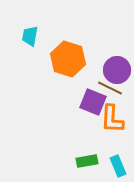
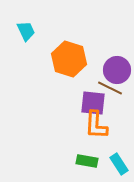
cyan trapezoid: moved 4 px left, 5 px up; rotated 145 degrees clockwise
orange hexagon: moved 1 px right
purple square: moved 1 px down; rotated 16 degrees counterclockwise
orange L-shape: moved 16 px left, 6 px down
green rectangle: rotated 20 degrees clockwise
cyan rectangle: moved 1 px right, 2 px up; rotated 10 degrees counterclockwise
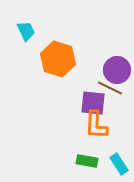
orange hexagon: moved 11 px left
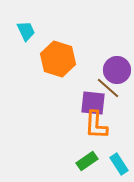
brown line: moved 2 px left; rotated 15 degrees clockwise
green rectangle: rotated 45 degrees counterclockwise
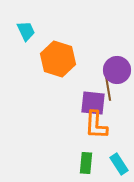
brown line: rotated 40 degrees clockwise
green rectangle: moved 1 px left, 2 px down; rotated 50 degrees counterclockwise
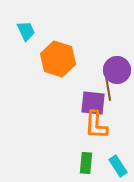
cyan rectangle: moved 1 px left, 2 px down
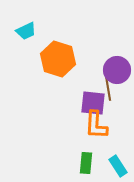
cyan trapezoid: rotated 90 degrees clockwise
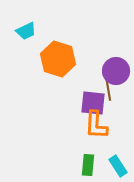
purple circle: moved 1 px left, 1 px down
green rectangle: moved 2 px right, 2 px down
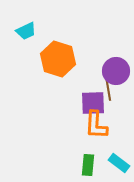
purple square: rotated 8 degrees counterclockwise
cyan rectangle: moved 1 px right, 3 px up; rotated 20 degrees counterclockwise
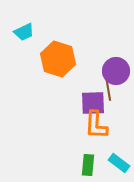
cyan trapezoid: moved 2 px left, 1 px down
